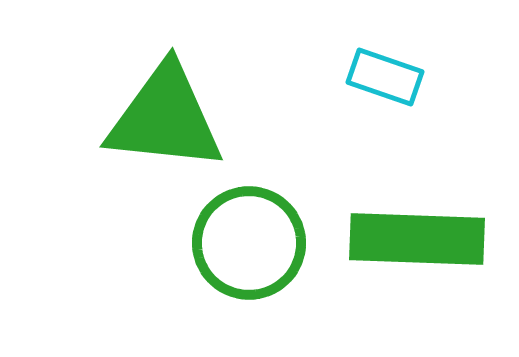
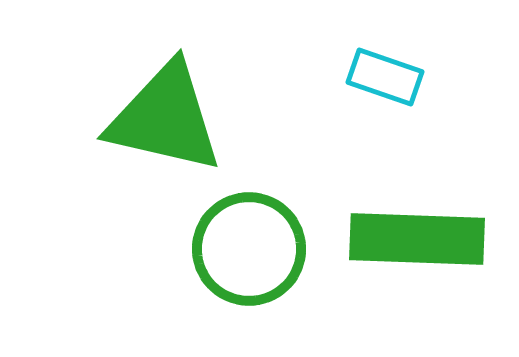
green triangle: rotated 7 degrees clockwise
green circle: moved 6 px down
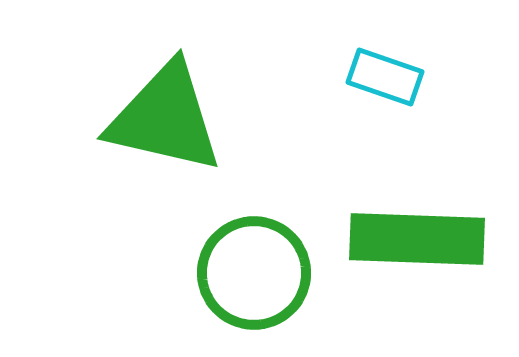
green circle: moved 5 px right, 24 px down
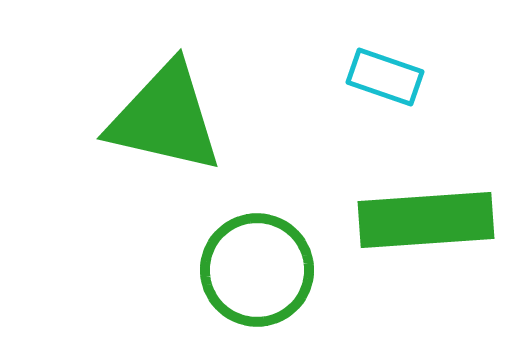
green rectangle: moved 9 px right, 19 px up; rotated 6 degrees counterclockwise
green circle: moved 3 px right, 3 px up
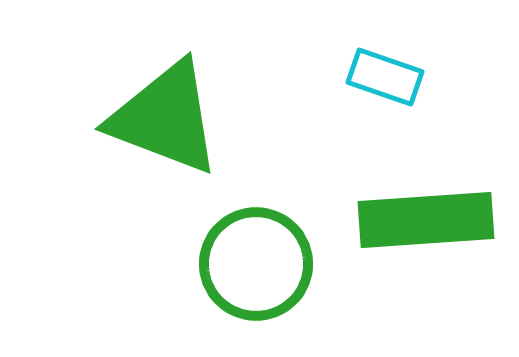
green triangle: rotated 8 degrees clockwise
green circle: moved 1 px left, 6 px up
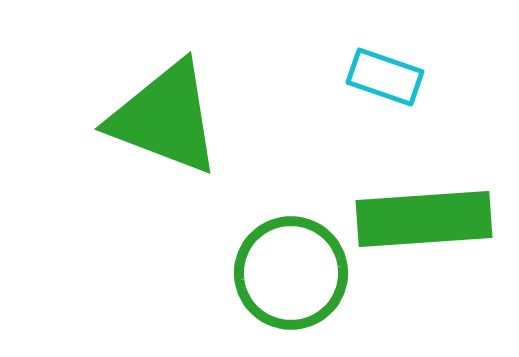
green rectangle: moved 2 px left, 1 px up
green circle: moved 35 px right, 9 px down
